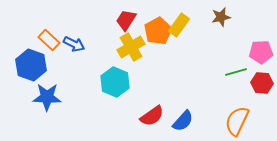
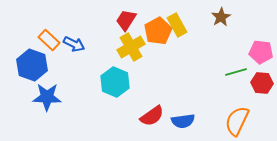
brown star: rotated 18 degrees counterclockwise
yellow rectangle: moved 2 px left; rotated 65 degrees counterclockwise
pink pentagon: rotated 10 degrees clockwise
blue hexagon: moved 1 px right
blue semicircle: rotated 40 degrees clockwise
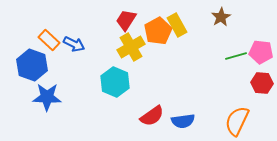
green line: moved 16 px up
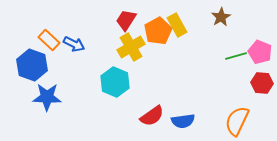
pink pentagon: moved 1 px left; rotated 15 degrees clockwise
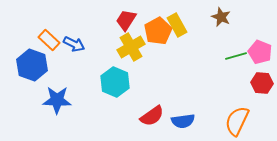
brown star: rotated 18 degrees counterclockwise
blue star: moved 10 px right, 3 px down
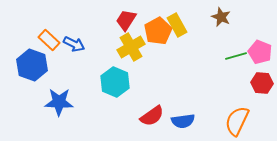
blue star: moved 2 px right, 2 px down
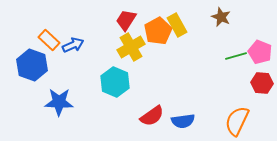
blue arrow: moved 1 px left, 1 px down; rotated 50 degrees counterclockwise
